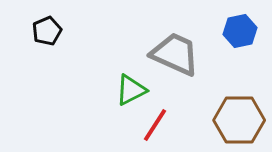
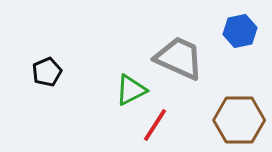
black pentagon: moved 41 px down
gray trapezoid: moved 4 px right, 4 px down
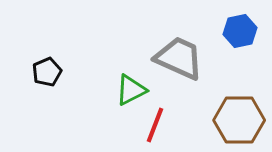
red line: rotated 12 degrees counterclockwise
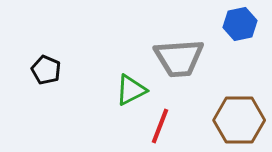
blue hexagon: moved 7 px up
gray trapezoid: rotated 152 degrees clockwise
black pentagon: moved 1 px left, 2 px up; rotated 24 degrees counterclockwise
red line: moved 5 px right, 1 px down
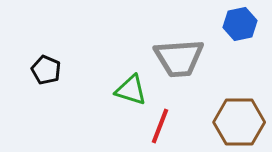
green triangle: rotated 44 degrees clockwise
brown hexagon: moved 2 px down
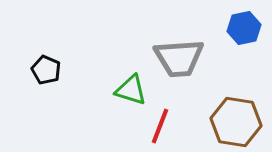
blue hexagon: moved 4 px right, 4 px down
brown hexagon: moved 3 px left; rotated 9 degrees clockwise
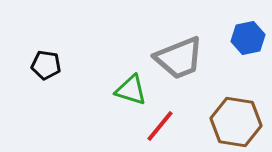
blue hexagon: moved 4 px right, 10 px down
gray trapezoid: rotated 18 degrees counterclockwise
black pentagon: moved 5 px up; rotated 16 degrees counterclockwise
red line: rotated 18 degrees clockwise
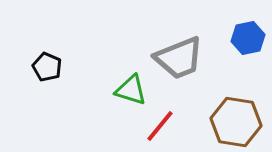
black pentagon: moved 1 px right, 2 px down; rotated 16 degrees clockwise
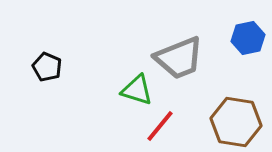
green triangle: moved 6 px right
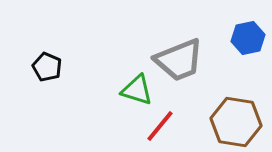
gray trapezoid: moved 2 px down
